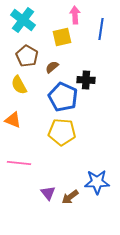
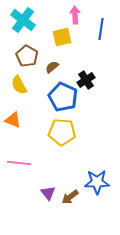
black cross: rotated 36 degrees counterclockwise
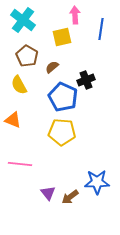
black cross: rotated 12 degrees clockwise
pink line: moved 1 px right, 1 px down
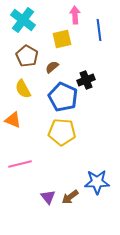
blue line: moved 2 px left, 1 px down; rotated 15 degrees counterclockwise
yellow square: moved 2 px down
yellow semicircle: moved 4 px right, 4 px down
pink line: rotated 20 degrees counterclockwise
purple triangle: moved 4 px down
